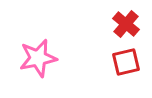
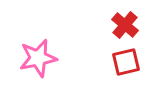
red cross: moved 1 px left, 1 px down
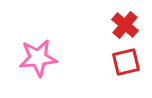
pink star: rotated 6 degrees clockwise
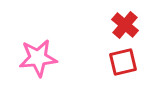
red square: moved 3 px left
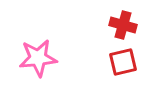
red cross: moved 2 px left; rotated 24 degrees counterclockwise
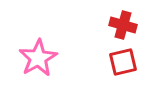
pink star: rotated 24 degrees counterclockwise
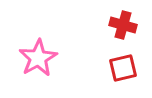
red square: moved 6 px down
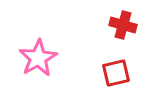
red square: moved 7 px left, 5 px down
